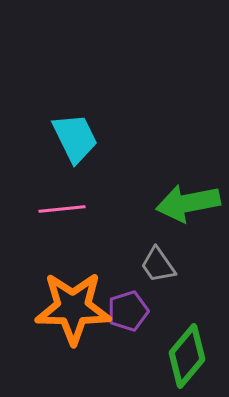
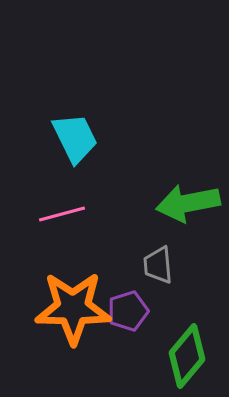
pink line: moved 5 px down; rotated 9 degrees counterclockwise
gray trapezoid: rotated 30 degrees clockwise
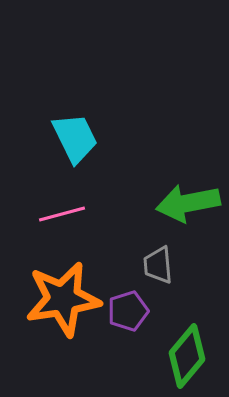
orange star: moved 10 px left, 9 px up; rotated 10 degrees counterclockwise
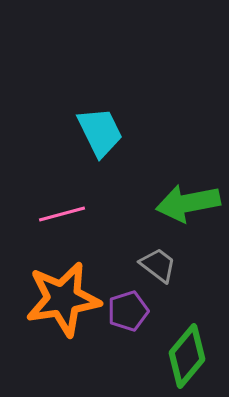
cyan trapezoid: moved 25 px right, 6 px up
gray trapezoid: rotated 132 degrees clockwise
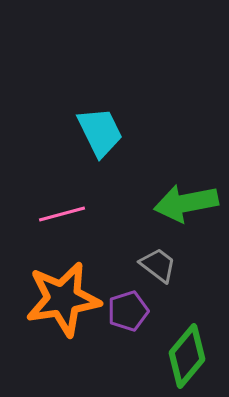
green arrow: moved 2 px left
